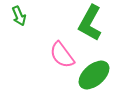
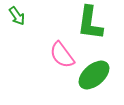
green arrow: moved 2 px left; rotated 12 degrees counterclockwise
green L-shape: rotated 21 degrees counterclockwise
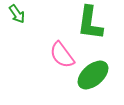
green arrow: moved 2 px up
green ellipse: moved 1 px left
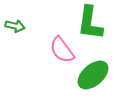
green arrow: moved 2 px left, 12 px down; rotated 42 degrees counterclockwise
pink semicircle: moved 5 px up
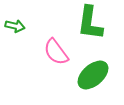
pink semicircle: moved 6 px left, 2 px down
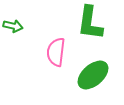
green arrow: moved 2 px left
pink semicircle: rotated 44 degrees clockwise
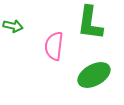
pink semicircle: moved 2 px left, 6 px up
green ellipse: moved 1 px right; rotated 12 degrees clockwise
